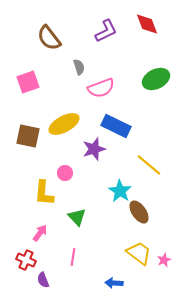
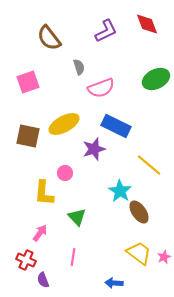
pink star: moved 3 px up
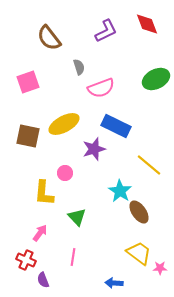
pink star: moved 4 px left, 11 px down; rotated 24 degrees clockwise
